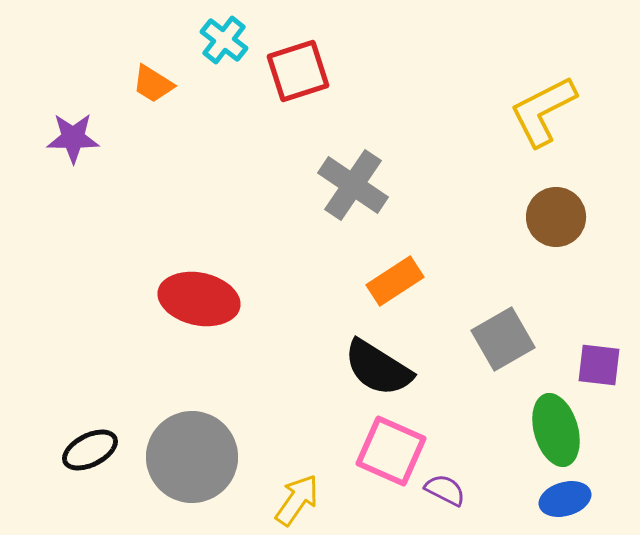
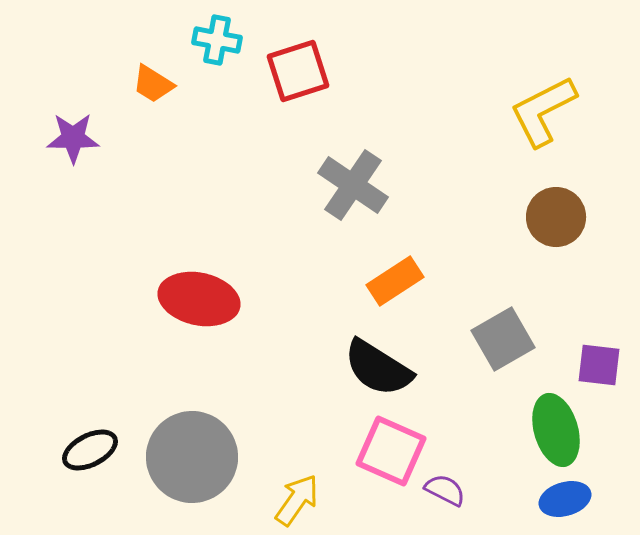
cyan cross: moved 7 px left; rotated 27 degrees counterclockwise
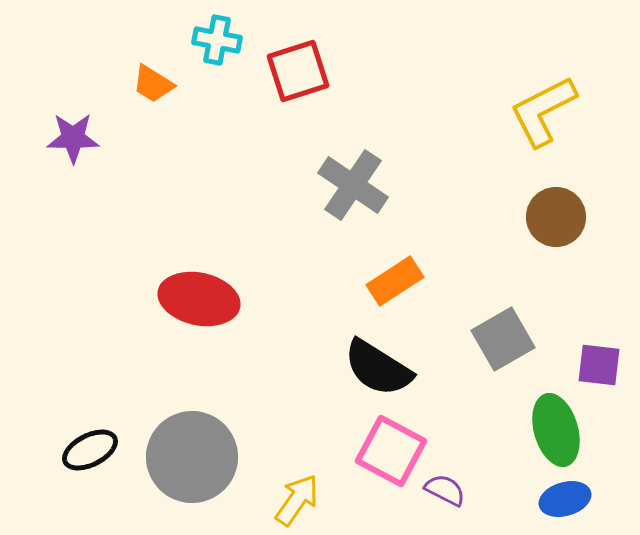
pink square: rotated 4 degrees clockwise
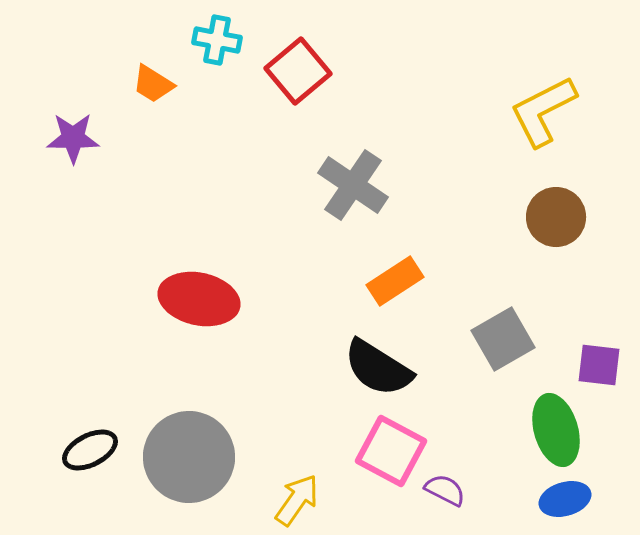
red square: rotated 22 degrees counterclockwise
gray circle: moved 3 px left
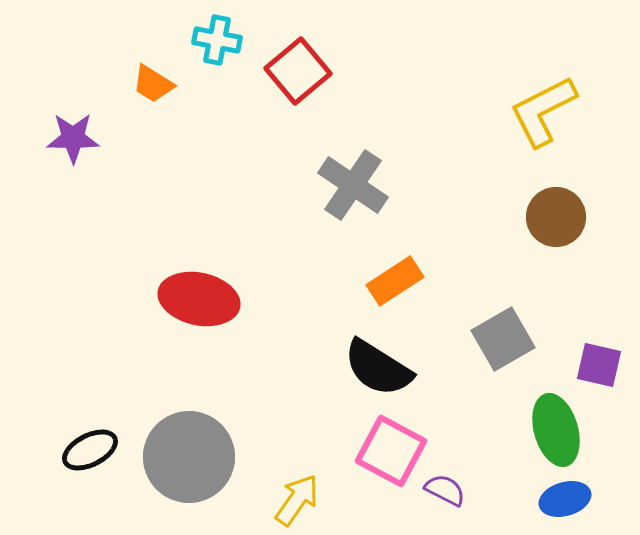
purple square: rotated 6 degrees clockwise
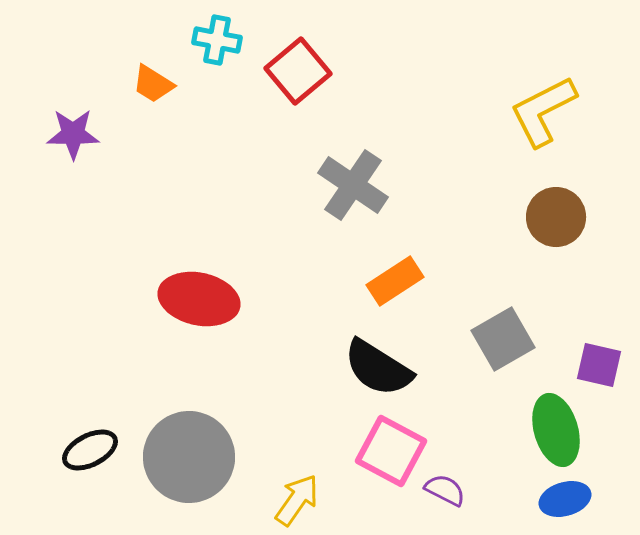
purple star: moved 4 px up
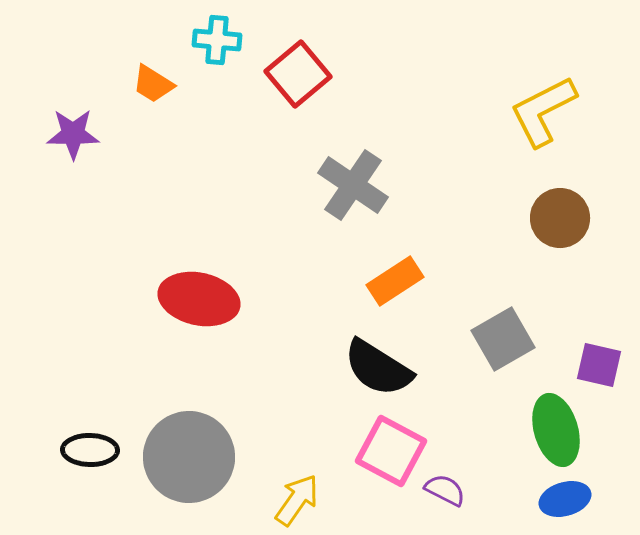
cyan cross: rotated 6 degrees counterclockwise
red square: moved 3 px down
brown circle: moved 4 px right, 1 px down
black ellipse: rotated 28 degrees clockwise
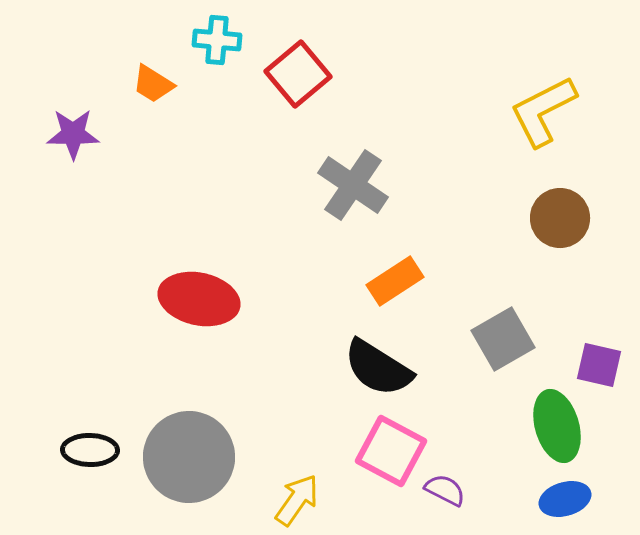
green ellipse: moved 1 px right, 4 px up
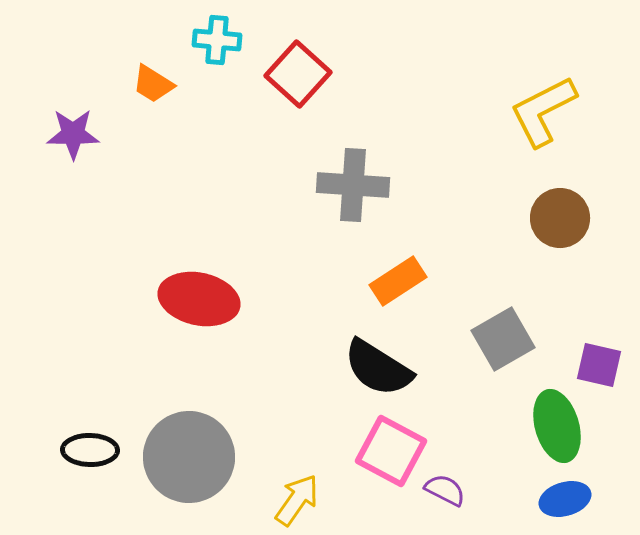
red square: rotated 8 degrees counterclockwise
gray cross: rotated 30 degrees counterclockwise
orange rectangle: moved 3 px right
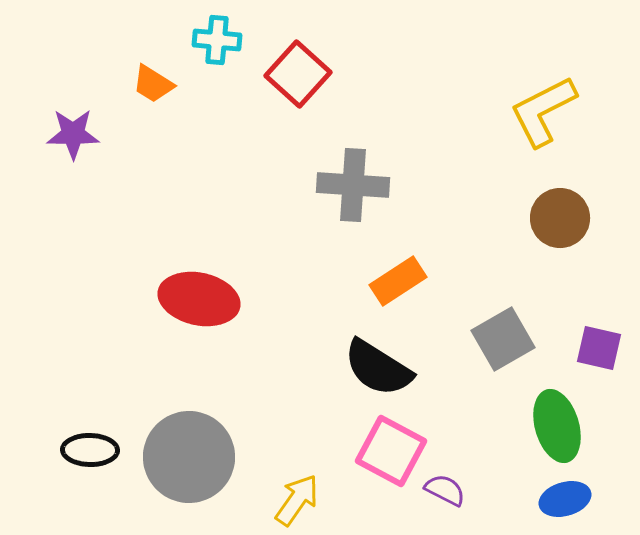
purple square: moved 17 px up
